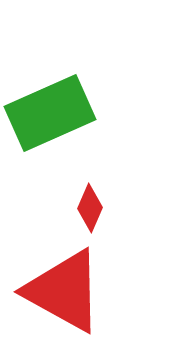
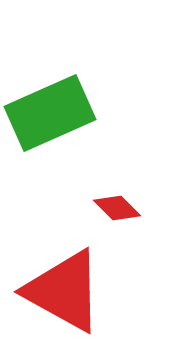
red diamond: moved 27 px right; rotated 69 degrees counterclockwise
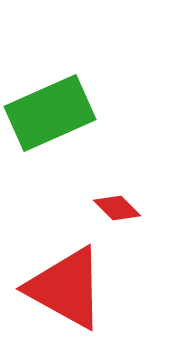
red triangle: moved 2 px right, 3 px up
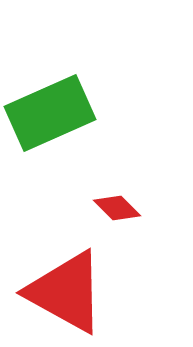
red triangle: moved 4 px down
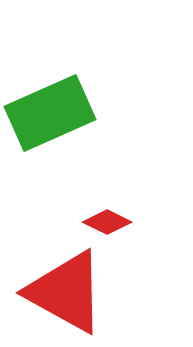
red diamond: moved 10 px left, 14 px down; rotated 18 degrees counterclockwise
